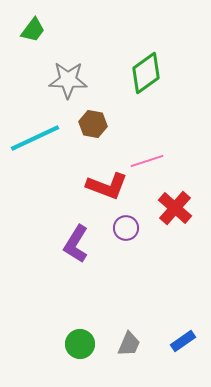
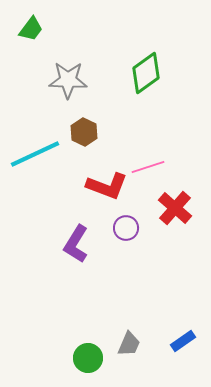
green trapezoid: moved 2 px left, 1 px up
brown hexagon: moved 9 px left, 8 px down; rotated 16 degrees clockwise
cyan line: moved 16 px down
pink line: moved 1 px right, 6 px down
green circle: moved 8 px right, 14 px down
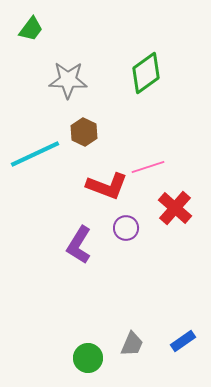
purple L-shape: moved 3 px right, 1 px down
gray trapezoid: moved 3 px right
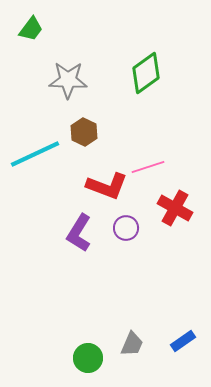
red cross: rotated 12 degrees counterclockwise
purple L-shape: moved 12 px up
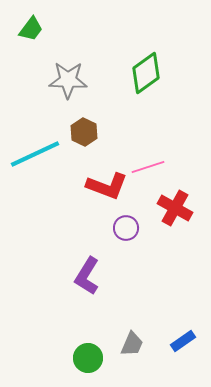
purple L-shape: moved 8 px right, 43 px down
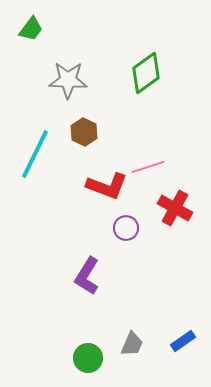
cyan line: rotated 39 degrees counterclockwise
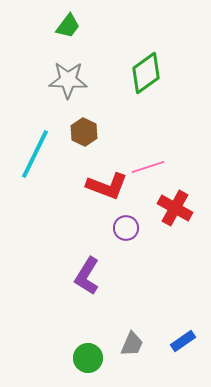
green trapezoid: moved 37 px right, 3 px up
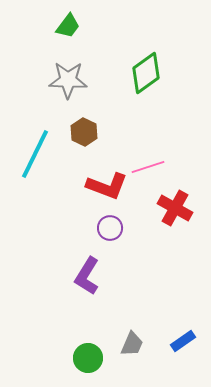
purple circle: moved 16 px left
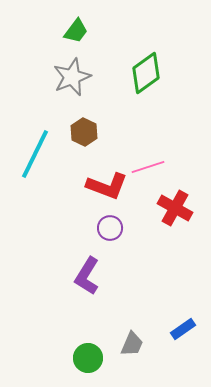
green trapezoid: moved 8 px right, 5 px down
gray star: moved 4 px right, 3 px up; rotated 24 degrees counterclockwise
blue rectangle: moved 12 px up
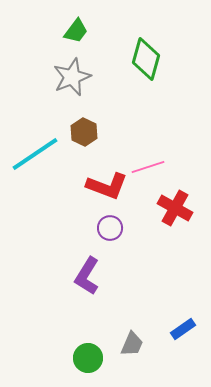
green diamond: moved 14 px up; rotated 39 degrees counterclockwise
cyan line: rotated 30 degrees clockwise
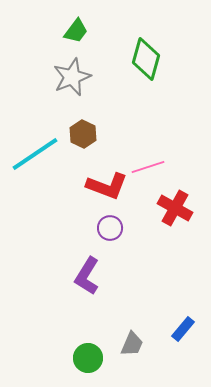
brown hexagon: moved 1 px left, 2 px down
blue rectangle: rotated 15 degrees counterclockwise
